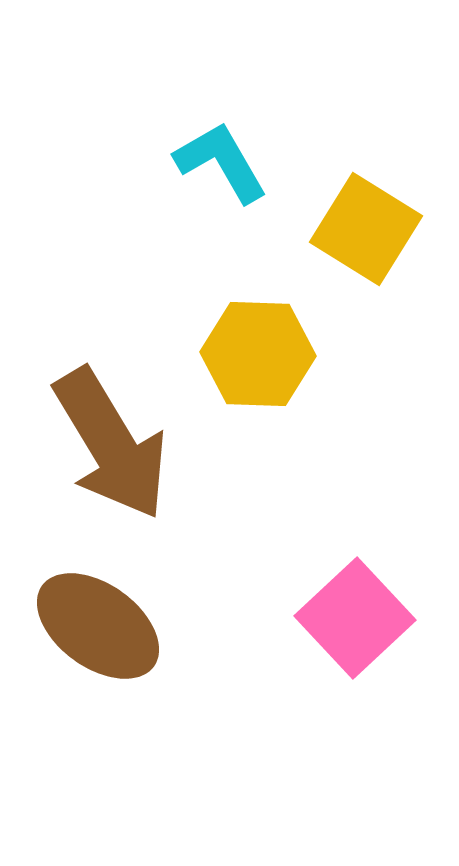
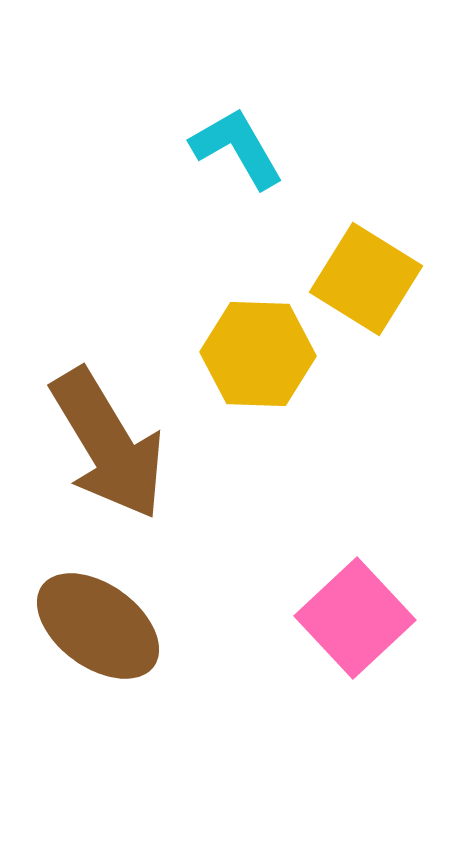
cyan L-shape: moved 16 px right, 14 px up
yellow square: moved 50 px down
brown arrow: moved 3 px left
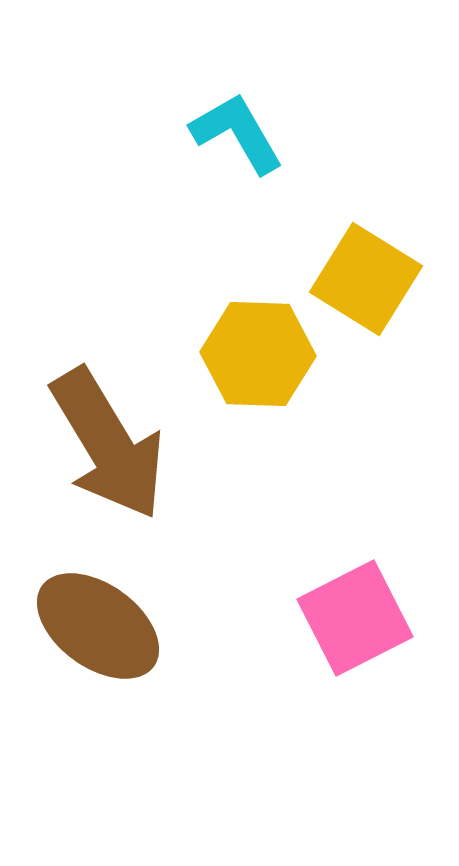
cyan L-shape: moved 15 px up
pink square: rotated 16 degrees clockwise
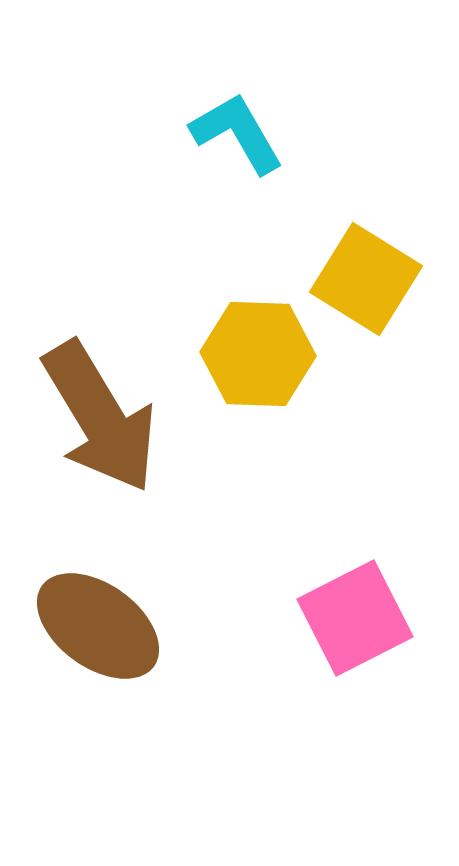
brown arrow: moved 8 px left, 27 px up
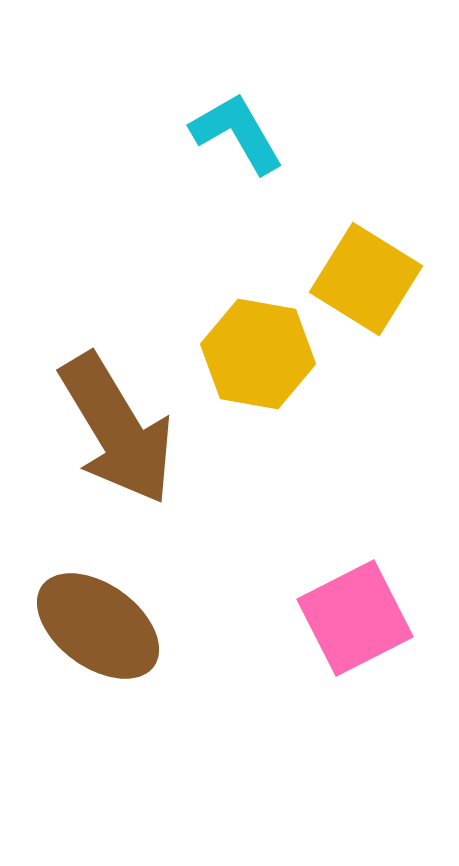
yellow hexagon: rotated 8 degrees clockwise
brown arrow: moved 17 px right, 12 px down
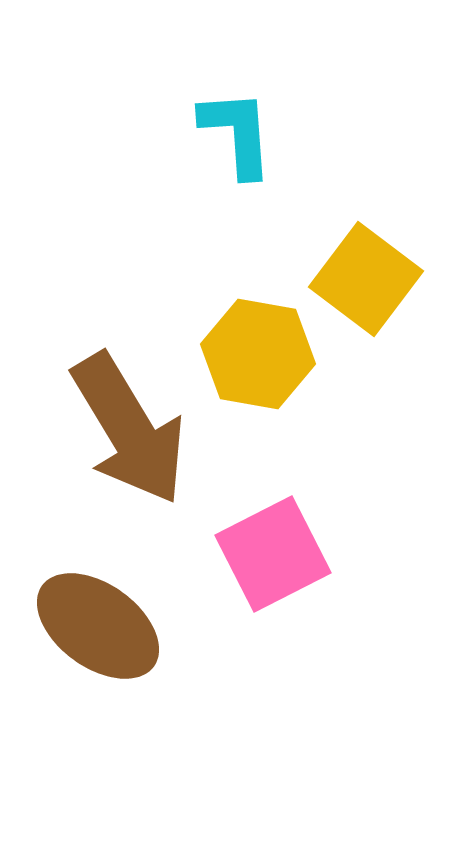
cyan L-shape: rotated 26 degrees clockwise
yellow square: rotated 5 degrees clockwise
brown arrow: moved 12 px right
pink square: moved 82 px left, 64 px up
